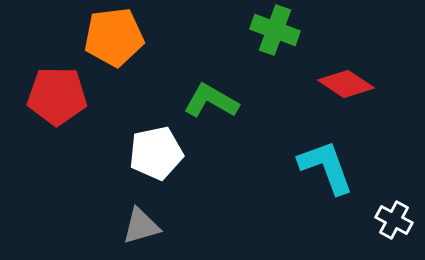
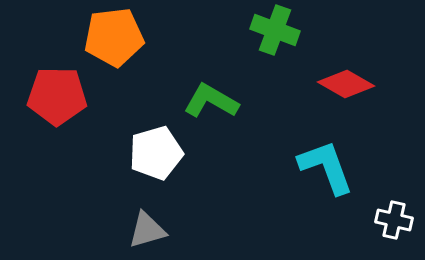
red diamond: rotated 4 degrees counterclockwise
white pentagon: rotated 4 degrees counterclockwise
white cross: rotated 15 degrees counterclockwise
gray triangle: moved 6 px right, 4 px down
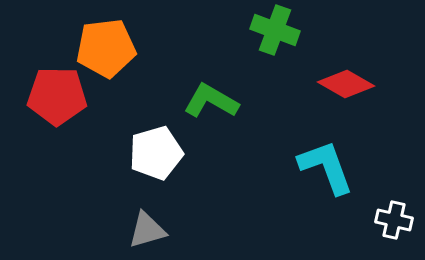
orange pentagon: moved 8 px left, 11 px down
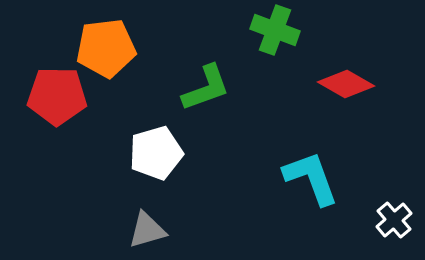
green L-shape: moved 5 px left, 13 px up; rotated 130 degrees clockwise
cyan L-shape: moved 15 px left, 11 px down
white cross: rotated 36 degrees clockwise
